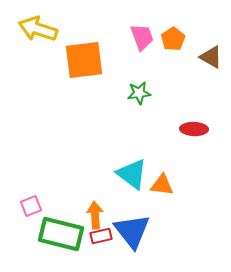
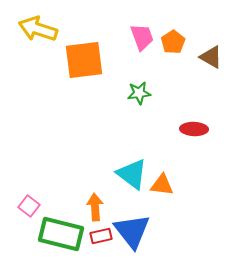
orange pentagon: moved 3 px down
pink square: moved 2 px left; rotated 30 degrees counterclockwise
orange arrow: moved 8 px up
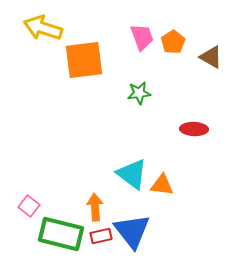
yellow arrow: moved 5 px right, 1 px up
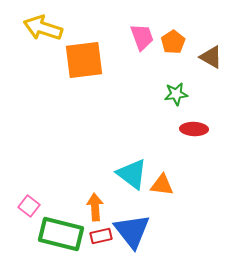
green star: moved 37 px right, 1 px down
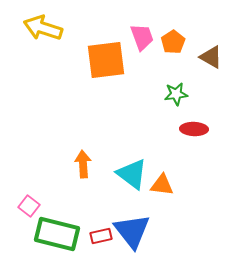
orange square: moved 22 px right
orange arrow: moved 12 px left, 43 px up
green rectangle: moved 4 px left
